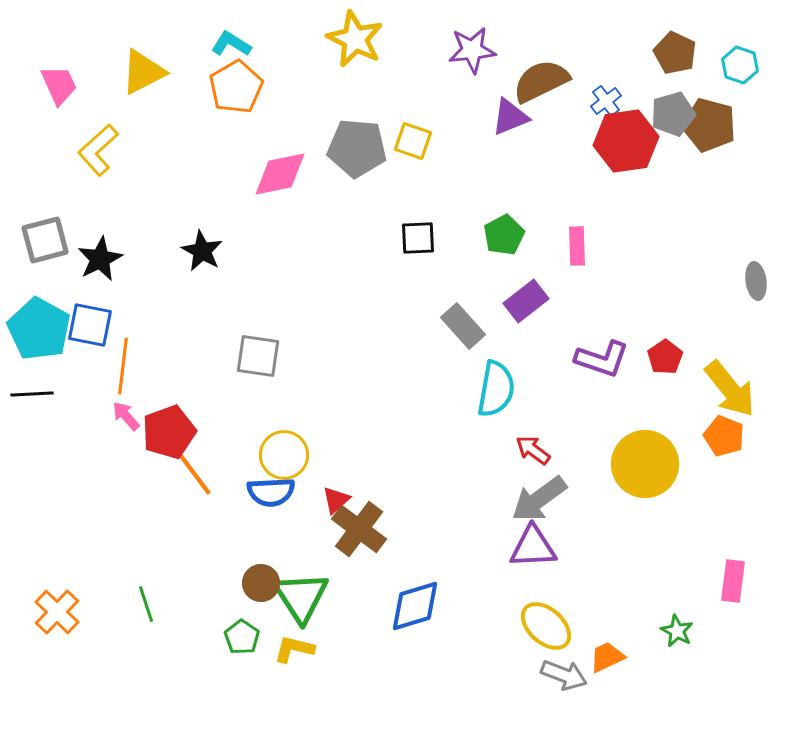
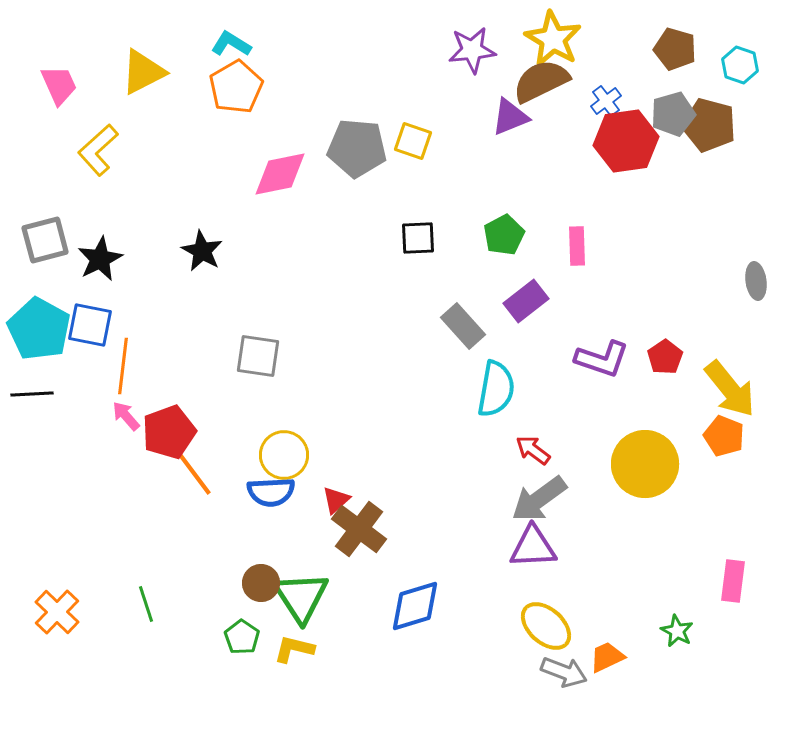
yellow star at (355, 39): moved 198 px right; rotated 4 degrees clockwise
brown pentagon at (675, 53): moved 4 px up; rotated 9 degrees counterclockwise
gray arrow at (564, 675): moved 3 px up
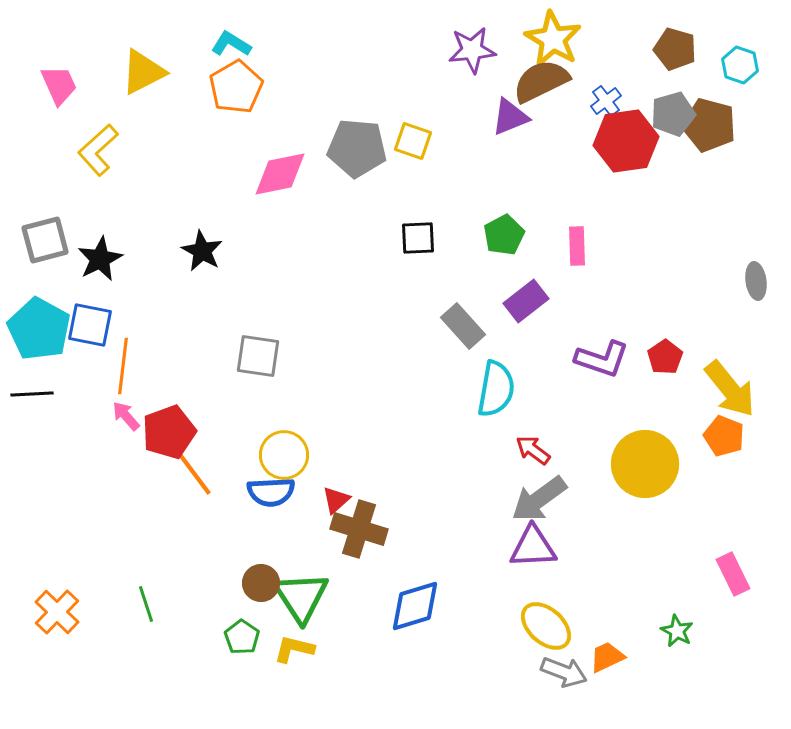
brown cross at (359, 529): rotated 20 degrees counterclockwise
pink rectangle at (733, 581): moved 7 px up; rotated 33 degrees counterclockwise
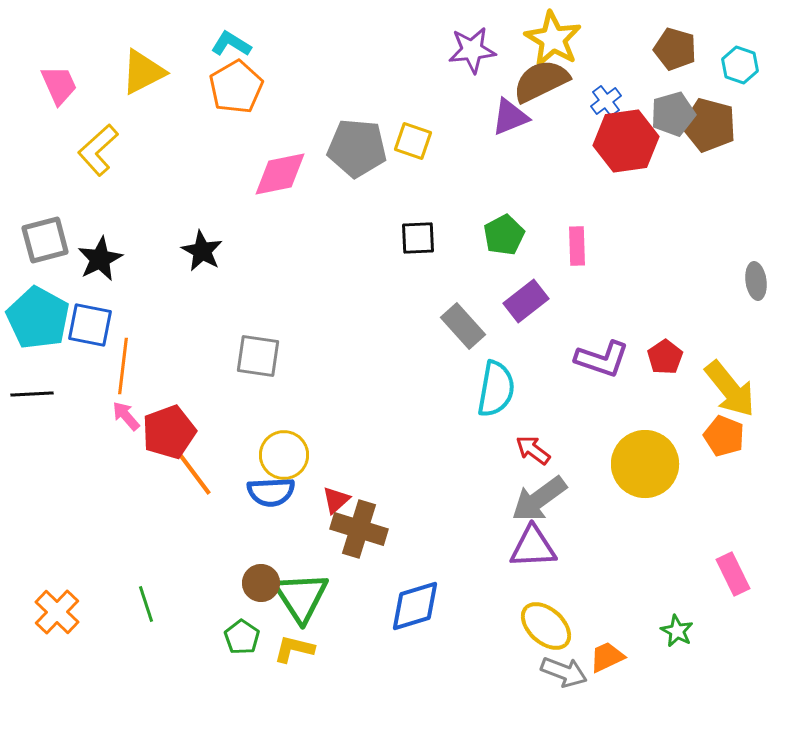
cyan pentagon at (39, 329): moved 1 px left, 11 px up
